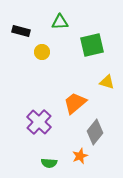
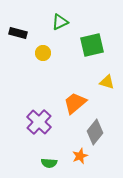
green triangle: rotated 24 degrees counterclockwise
black rectangle: moved 3 px left, 2 px down
yellow circle: moved 1 px right, 1 px down
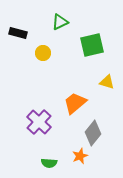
gray diamond: moved 2 px left, 1 px down
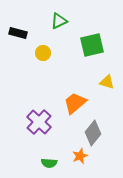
green triangle: moved 1 px left, 1 px up
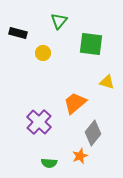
green triangle: rotated 24 degrees counterclockwise
green square: moved 1 px left, 1 px up; rotated 20 degrees clockwise
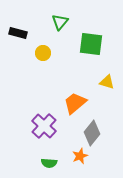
green triangle: moved 1 px right, 1 px down
purple cross: moved 5 px right, 4 px down
gray diamond: moved 1 px left
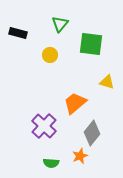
green triangle: moved 2 px down
yellow circle: moved 7 px right, 2 px down
green semicircle: moved 2 px right
